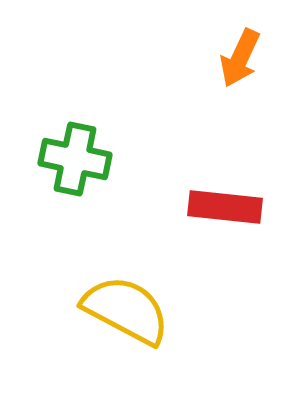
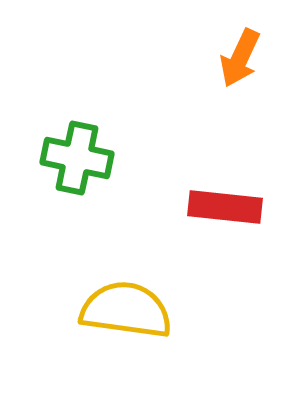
green cross: moved 2 px right, 1 px up
yellow semicircle: rotated 20 degrees counterclockwise
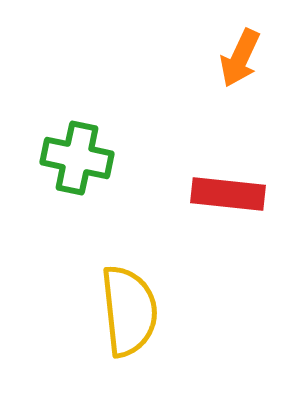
red rectangle: moved 3 px right, 13 px up
yellow semicircle: moved 3 px right, 1 px down; rotated 76 degrees clockwise
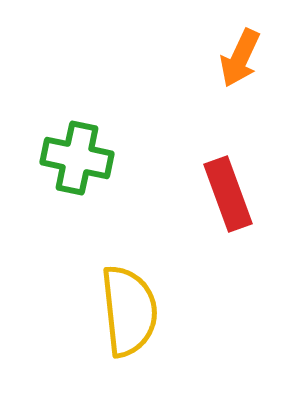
red rectangle: rotated 64 degrees clockwise
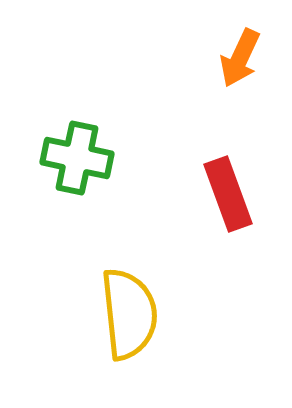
yellow semicircle: moved 3 px down
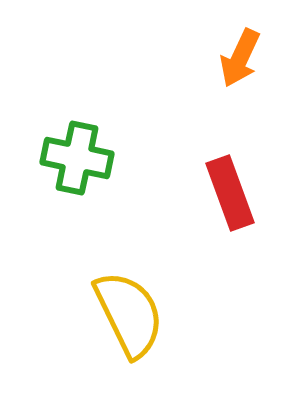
red rectangle: moved 2 px right, 1 px up
yellow semicircle: rotated 20 degrees counterclockwise
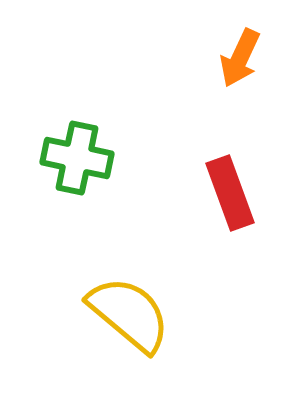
yellow semicircle: rotated 24 degrees counterclockwise
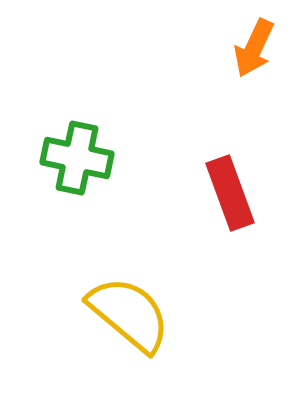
orange arrow: moved 14 px right, 10 px up
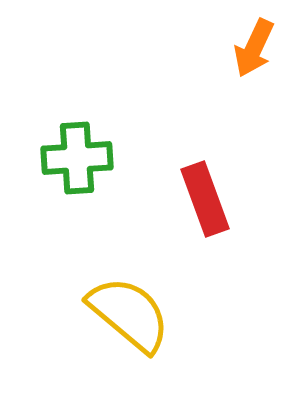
green cross: rotated 16 degrees counterclockwise
red rectangle: moved 25 px left, 6 px down
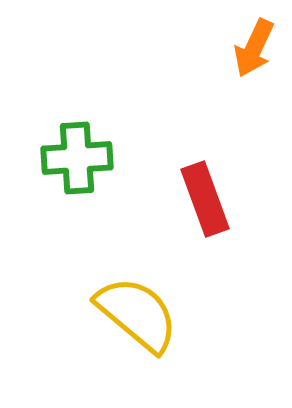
yellow semicircle: moved 8 px right
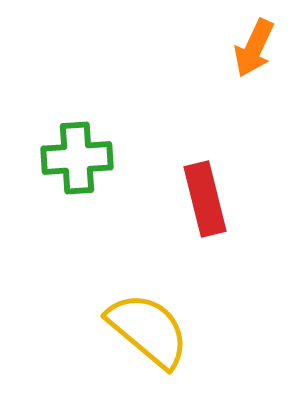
red rectangle: rotated 6 degrees clockwise
yellow semicircle: moved 11 px right, 16 px down
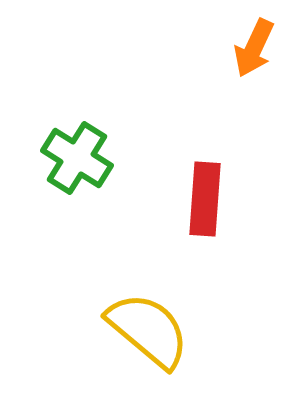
green cross: rotated 36 degrees clockwise
red rectangle: rotated 18 degrees clockwise
